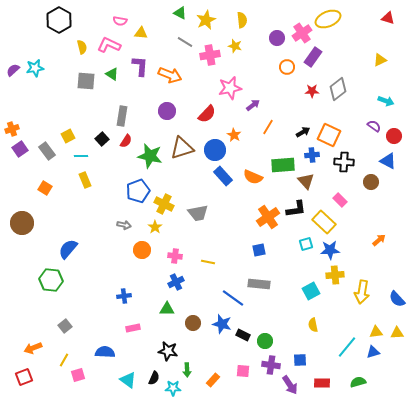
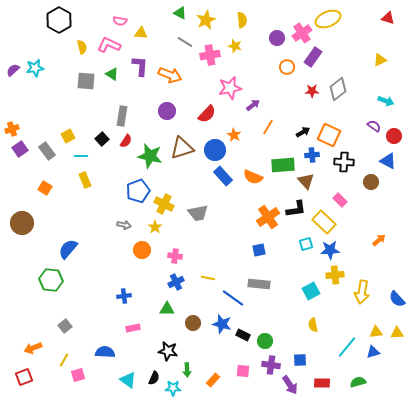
yellow line at (208, 262): moved 16 px down
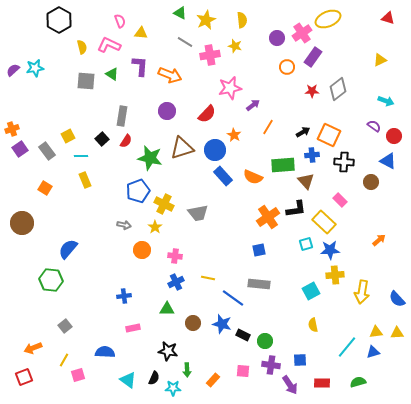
pink semicircle at (120, 21): rotated 120 degrees counterclockwise
green star at (150, 156): moved 2 px down
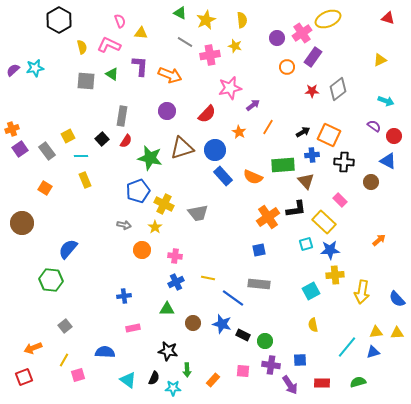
orange star at (234, 135): moved 5 px right, 3 px up
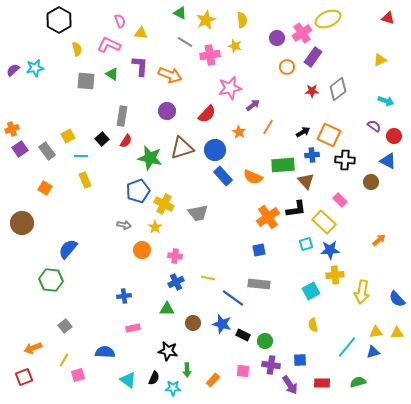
yellow semicircle at (82, 47): moved 5 px left, 2 px down
black cross at (344, 162): moved 1 px right, 2 px up
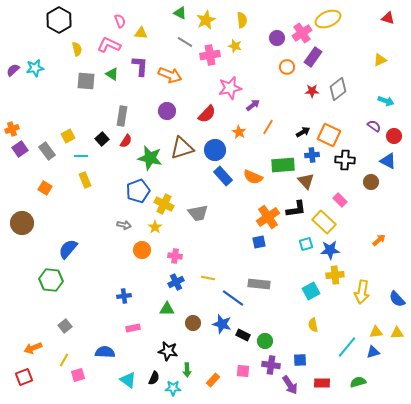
blue square at (259, 250): moved 8 px up
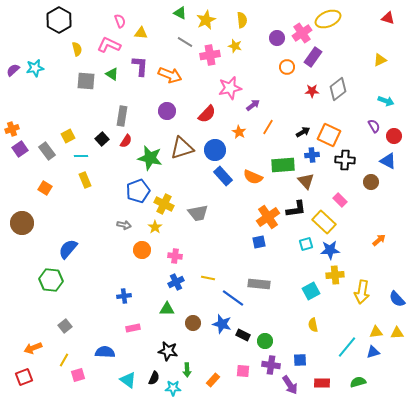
purple semicircle at (374, 126): rotated 24 degrees clockwise
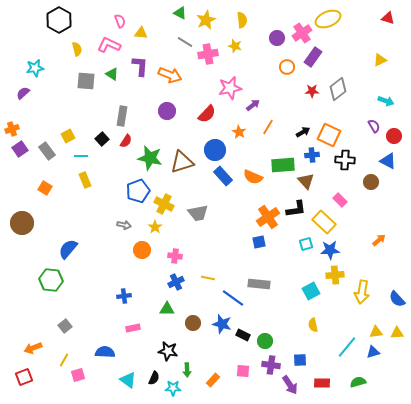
pink cross at (210, 55): moved 2 px left, 1 px up
purple semicircle at (13, 70): moved 10 px right, 23 px down
brown triangle at (182, 148): moved 14 px down
